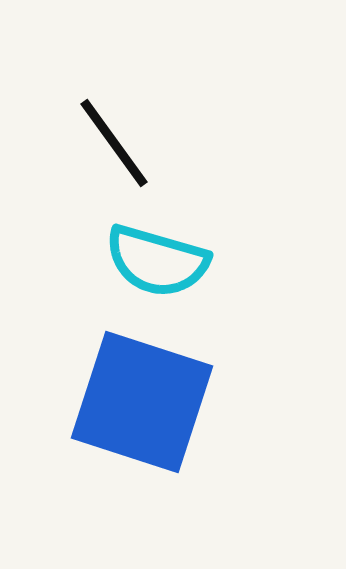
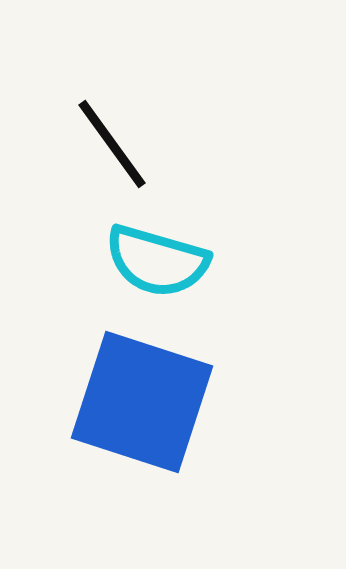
black line: moved 2 px left, 1 px down
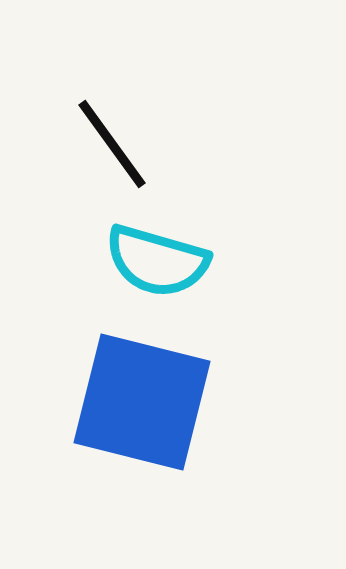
blue square: rotated 4 degrees counterclockwise
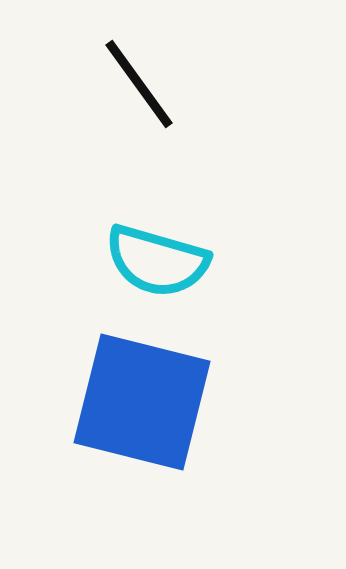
black line: moved 27 px right, 60 px up
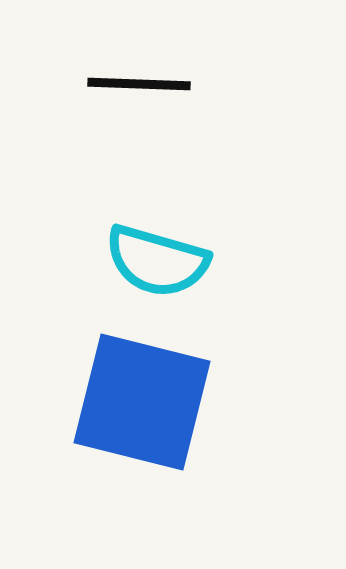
black line: rotated 52 degrees counterclockwise
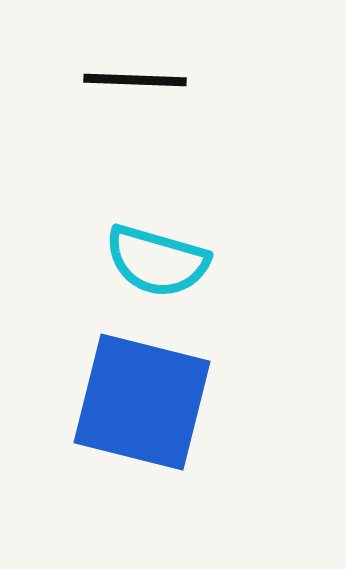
black line: moved 4 px left, 4 px up
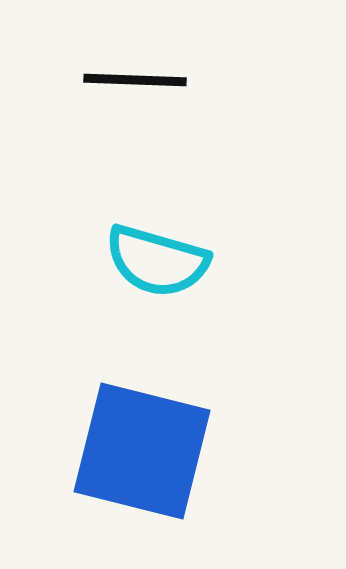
blue square: moved 49 px down
